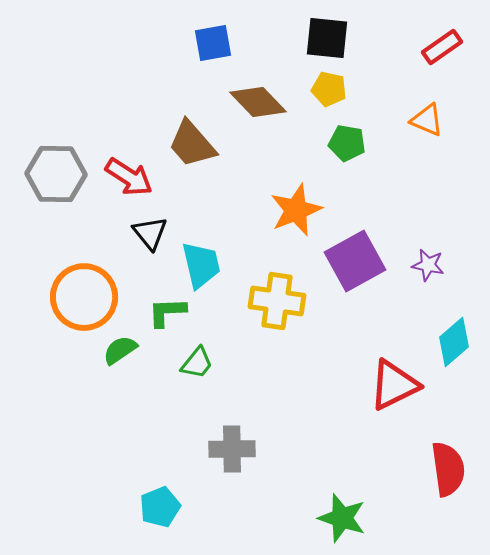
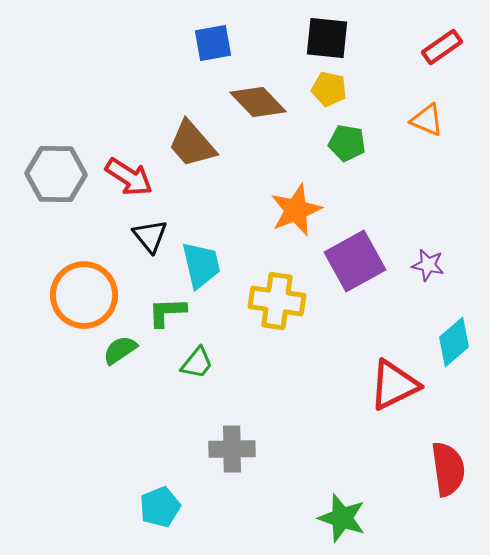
black triangle: moved 3 px down
orange circle: moved 2 px up
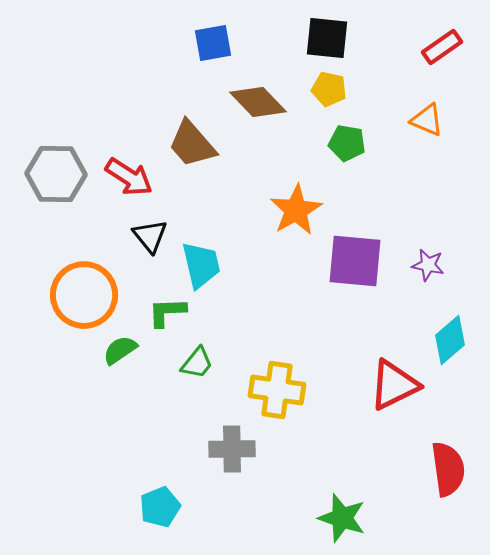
orange star: rotated 8 degrees counterclockwise
purple square: rotated 34 degrees clockwise
yellow cross: moved 89 px down
cyan diamond: moved 4 px left, 2 px up
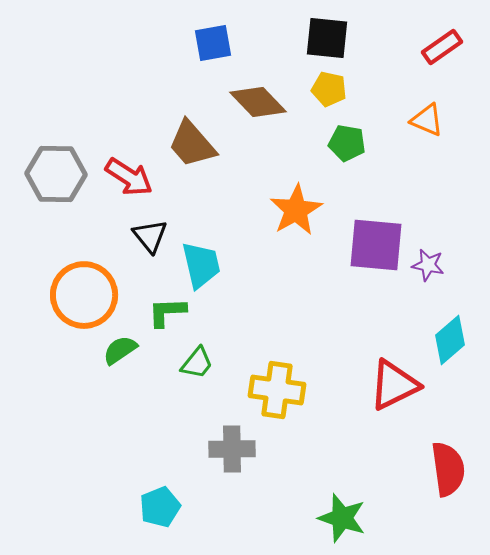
purple square: moved 21 px right, 16 px up
